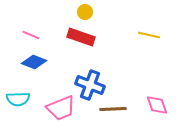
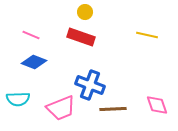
yellow line: moved 2 px left
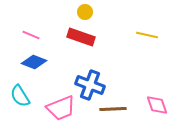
cyan semicircle: moved 2 px right, 3 px up; rotated 60 degrees clockwise
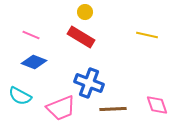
red rectangle: rotated 12 degrees clockwise
blue cross: moved 1 px left, 2 px up
cyan semicircle: rotated 30 degrees counterclockwise
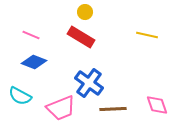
blue cross: rotated 16 degrees clockwise
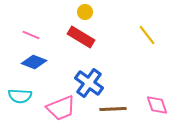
yellow line: rotated 40 degrees clockwise
cyan semicircle: rotated 25 degrees counterclockwise
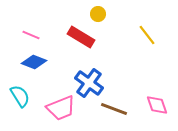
yellow circle: moved 13 px right, 2 px down
cyan semicircle: rotated 125 degrees counterclockwise
brown line: moved 1 px right; rotated 24 degrees clockwise
